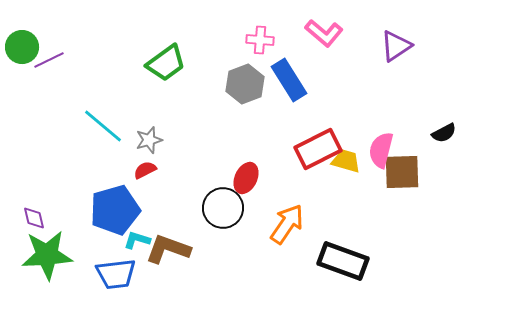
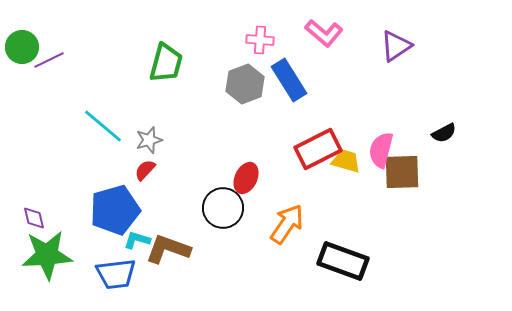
green trapezoid: rotated 39 degrees counterclockwise
red semicircle: rotated 20 degrees counterclockwise
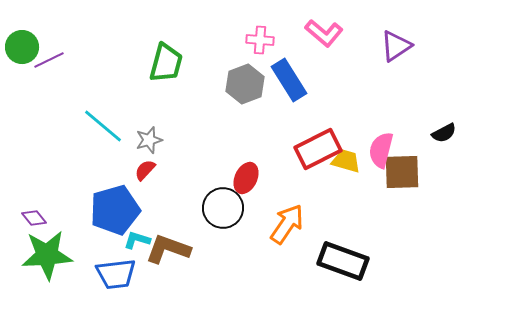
purple diamond: rotated 25 degrees counterclockwise
